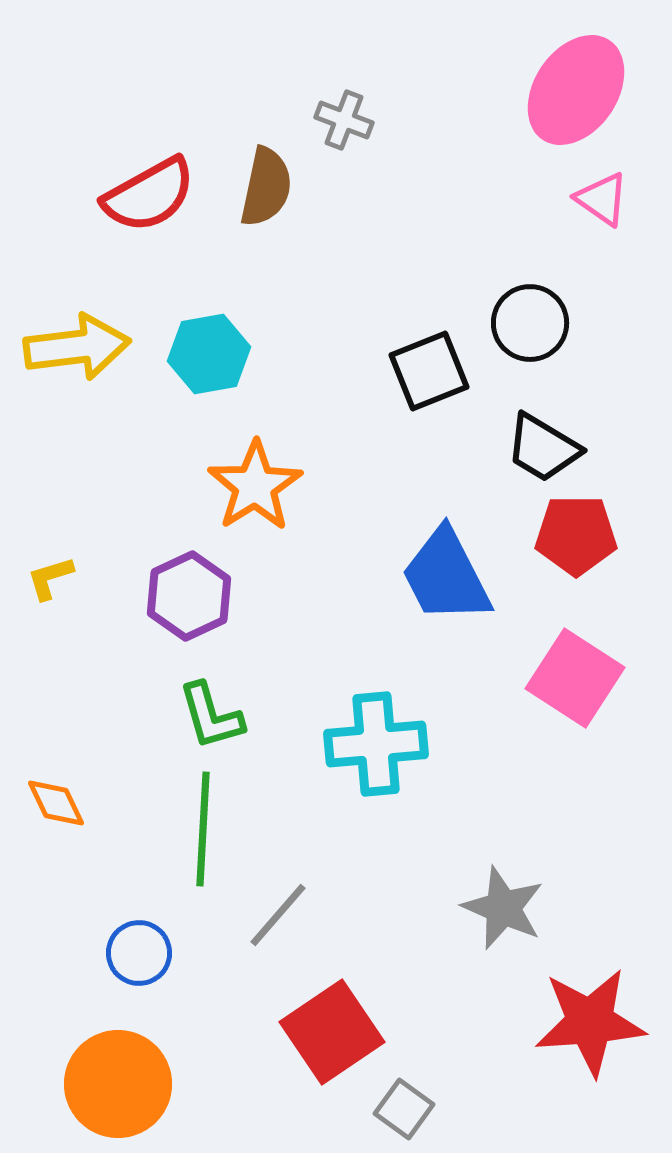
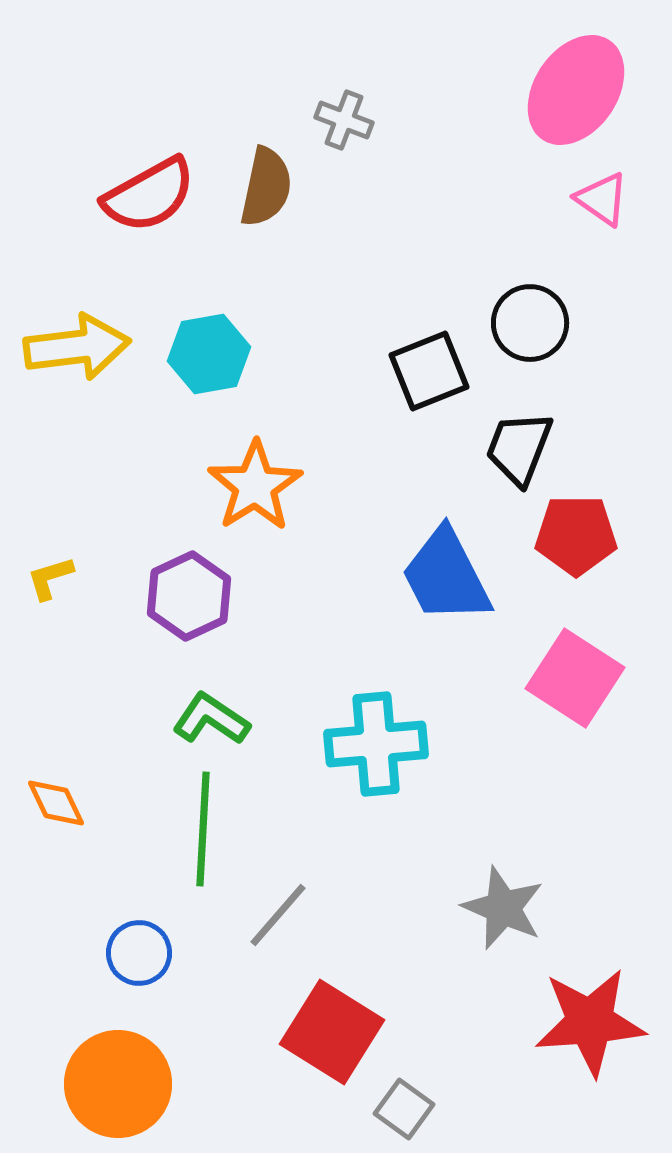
black trapezoid: moved 24 px left; rotated 80 degrees clockwise
green L-shape: moved 3 px down; rotated 140 degrees clockwise
red square: rotated 24 degrees counterclockwise
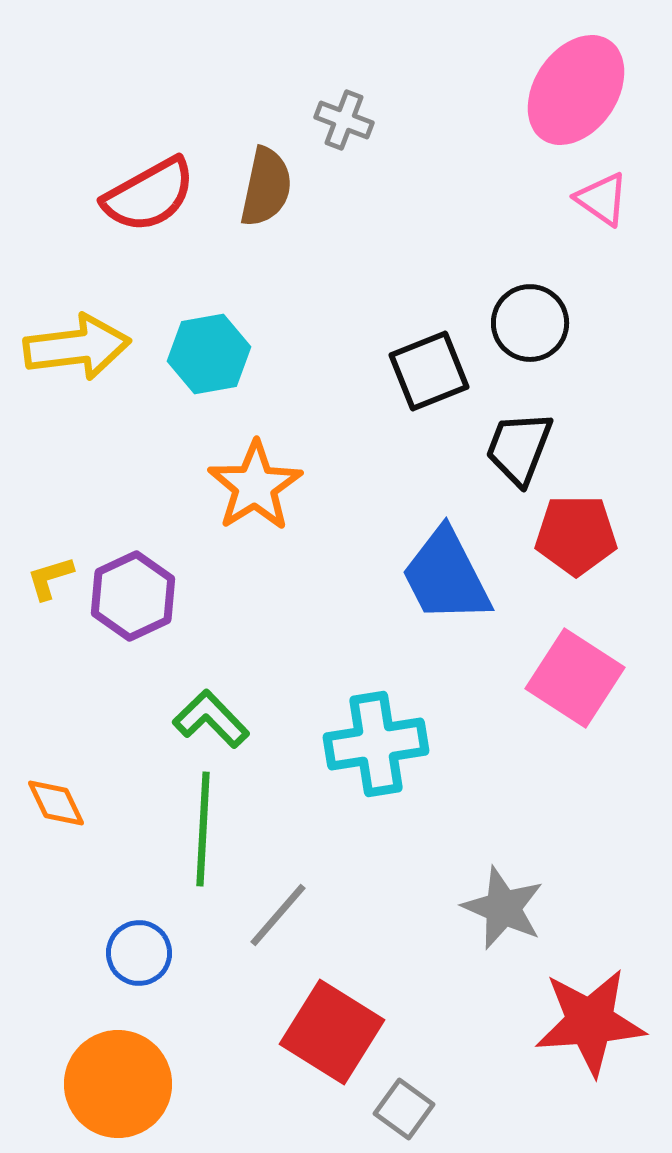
purple hexagon: moved 56 px left
green L-shape: rotated 12 degrees clockwise
cyan cross: rotated 4 degrees counterclockwise
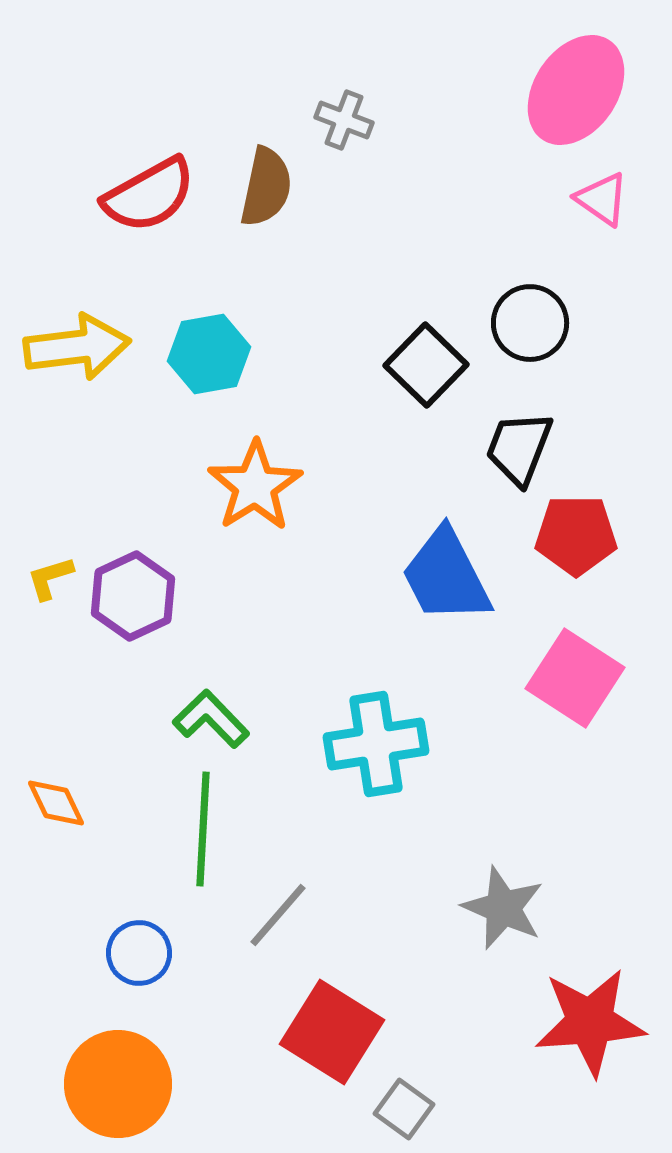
black square: moved 3 px left, 6 px up; rotated 24 degrees counterclockwise
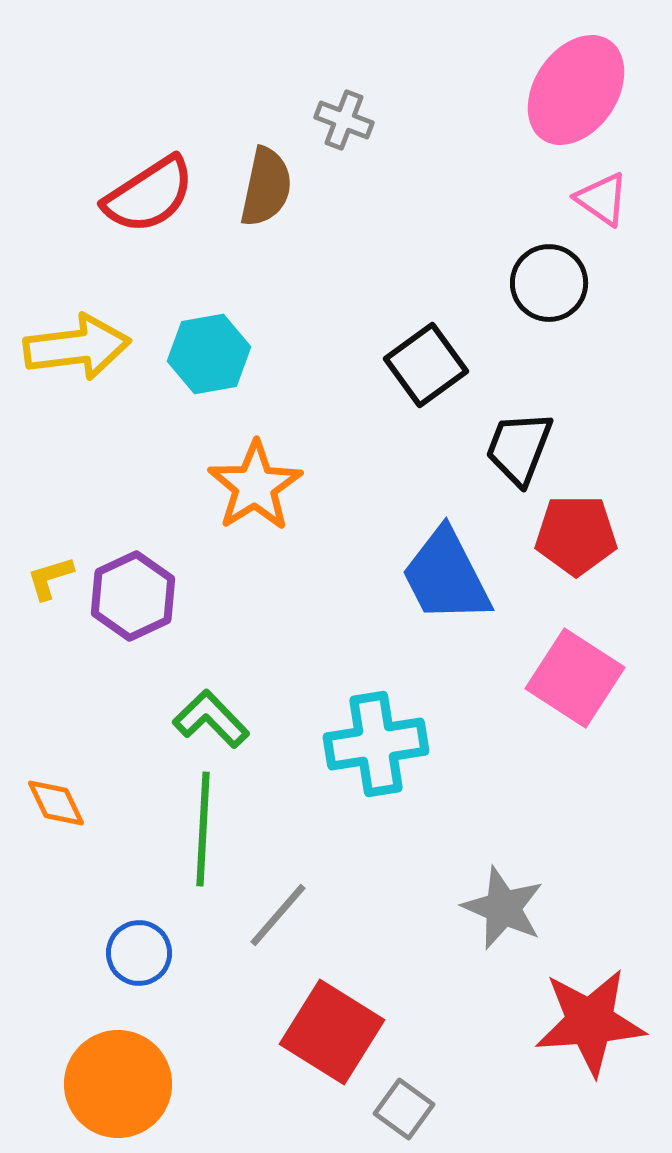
red semicircle: rotated 4 degrees counterclockwise
black circle: moved 19 px right, 40 px up
black square: rotated 10 degrees clockwise
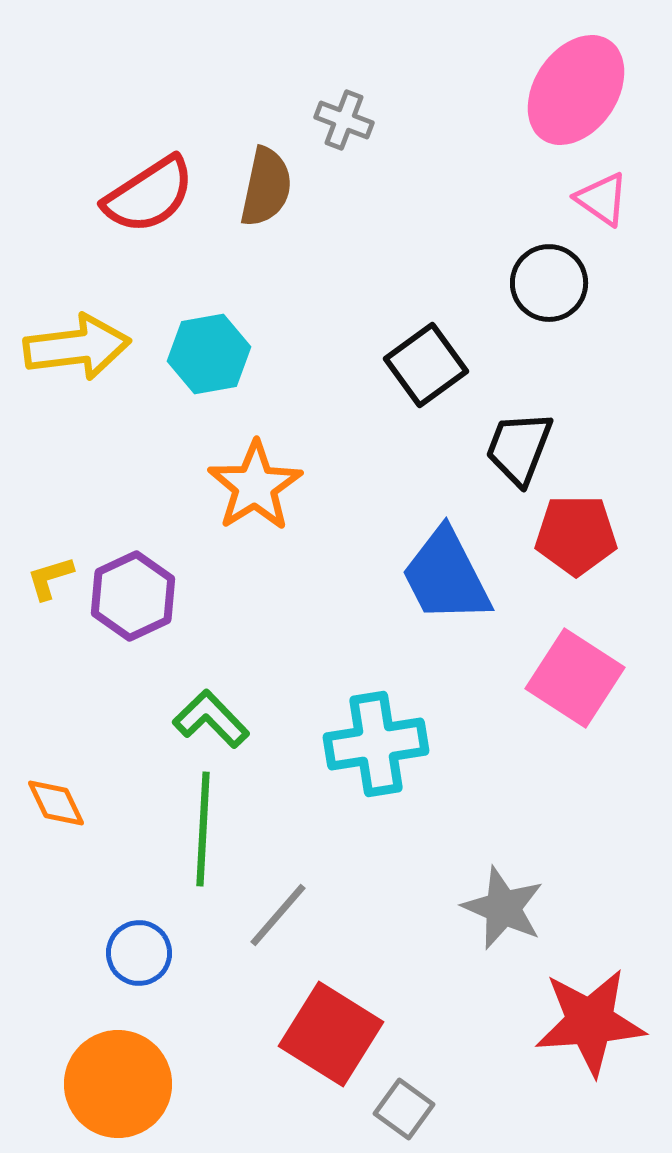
red square: moved 1 px left, 2 px down
